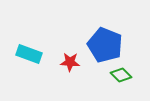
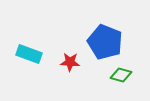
blue pentagon: moved 3 px up
green diamond: rotated 30 degrees counterclockwise
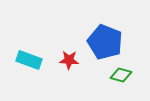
cyan rectangle: moved 6 px down
red star: moved 1 px left, 2 px up
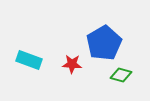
blue pentagon: moved 1 px left, 1 px down; rotated 20 degrees clockwise
red star: moved 3 px right, 4 px down
